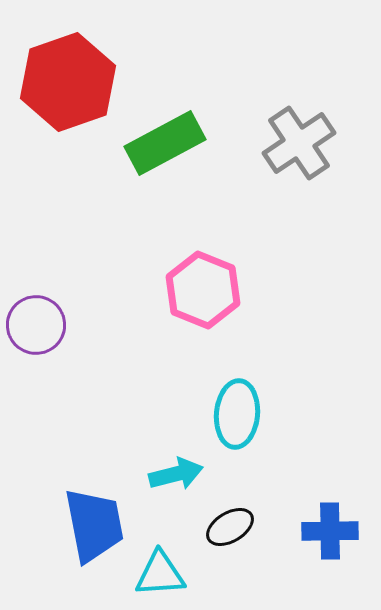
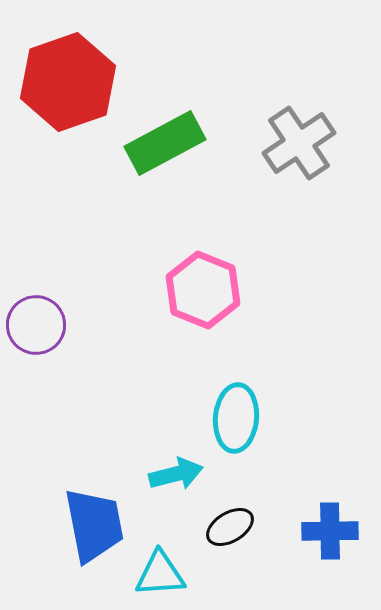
cyan ellipse: moved 1 px left, 4 px down
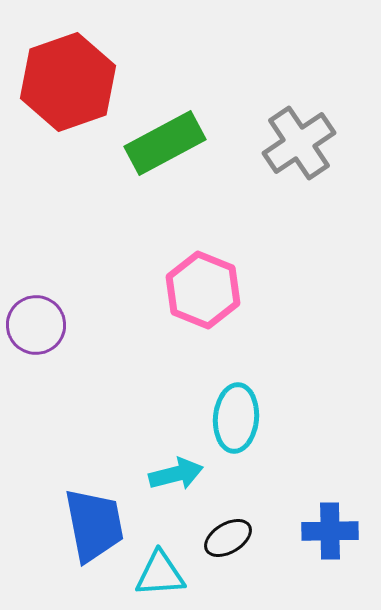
black ellipse: moved 2 px left, 11 px down
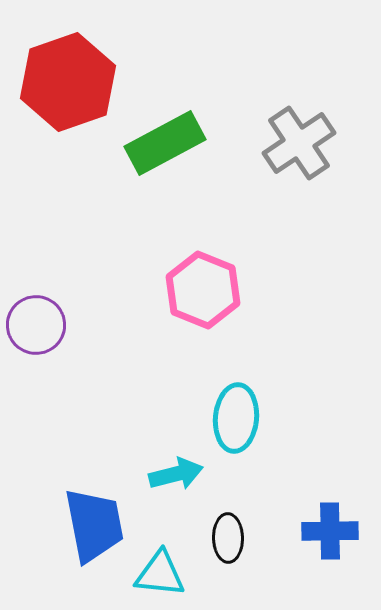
black ellipse: rotated 60 degrees counterclockwise
cyan triangle: rotated 10 degrees clockwise
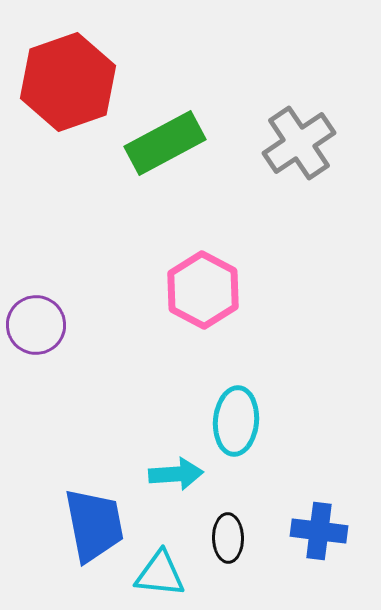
pink hexagon: rotated 6 degrees clockwise
cyan ellipse: moved 3 px down
cyan arrow: rotated 10 degrees clockwise
blue cross: moved 11 px left; rotated 8 degrees clockwise
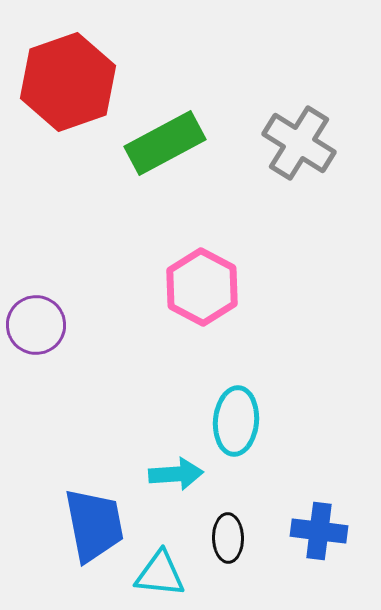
gray cross: rotated 24 degrees counterclockwise
pink hexagon: moved 1 px left, 3 px up
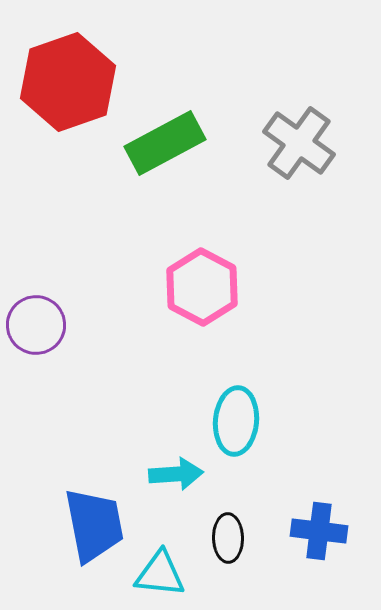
gray cross: rotated 4 degrees clockwise
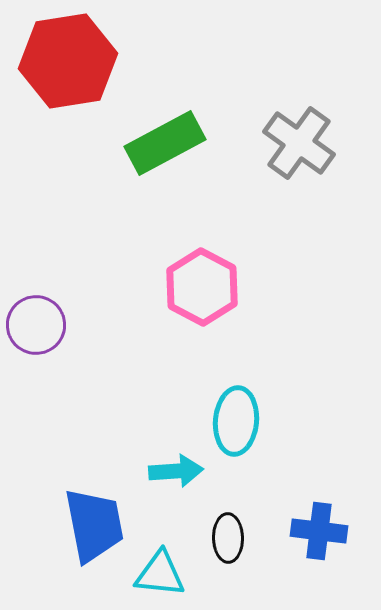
red hexagon: moved 21 px up; rotated 10 degrees clockwise
cyan arrow: moved 3 px up
